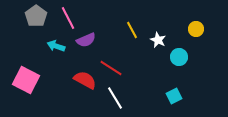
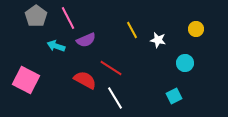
white star: rotated 14 degrees counterclockwise
cyan circle: moved 6 px right, 6 px down
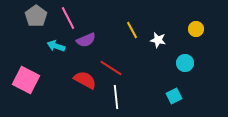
white line: moved 1 px right, 1 px up; rotated 25 degrees clockwise
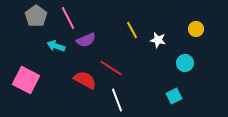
white line: moved 1 px right, 3 px down; rotated 15 degrees counterclockwise
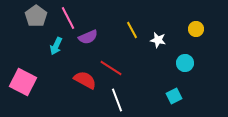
purple semicircle: moved 2 px right, 3 px up
cyan arrow: rotated 84 degrees counterclockwise
pink square: moved 3 px left, 2 px down
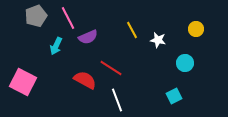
gray pentagon: rotated 15 degrees clockwise
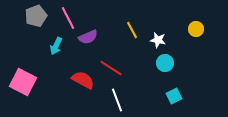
cyan circle: moved 20 px left
red semicircle: moved 2 px left
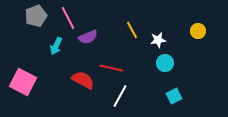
yellow circle: moved 2 px right, 2 px down
white star: rotated 21 degrees counterclockwise
red line: rotated 20 degrees counterclockwise
white line: moved 3 px right, 4 px up; rotated 50 degrees clockwise
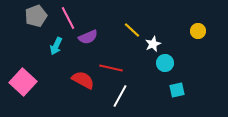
yellow line: rotated 18 degrees counterclockwise
white star: moved 5 px left, 4 px down; rotated 14 degrees counterclockwise
pink square: rotated 16 degrees clockwise
cyan square: moved 3 px right, 6 px up; rotated 14 degrees clockwise
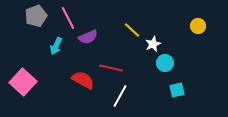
yellow circle: moved 5 px up
